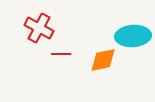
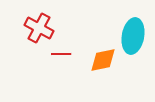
cyan ellipse: rotated 76 degrees counterclockwise
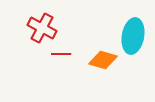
red cross: moved 3 px right
orange diamond: rotated 28 degrees clockwise
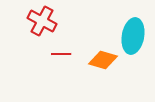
red cross: moved 7 px up
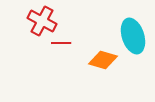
cyan ellipse: rotated 28 degrees counterclockwise
red line: moved 11 px up
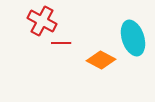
cyan ellipse: moved 2 px down
orange diamond: moved 2 px left; rotated 12 degrees clockwise
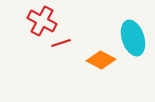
red line: rotated 18 degrees counterclockwise
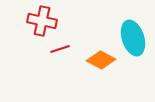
red cross: rotated 16 degrees counterclockwise
red line: moved 1 px left, 6 px down
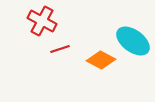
red cross: rotated 16 degrees clockwise
cyan ellipse: moved 3 px down; rotated 36 degrees counterclockwise
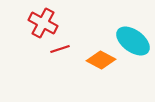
red cross: moved 1 px right, 2 px down
